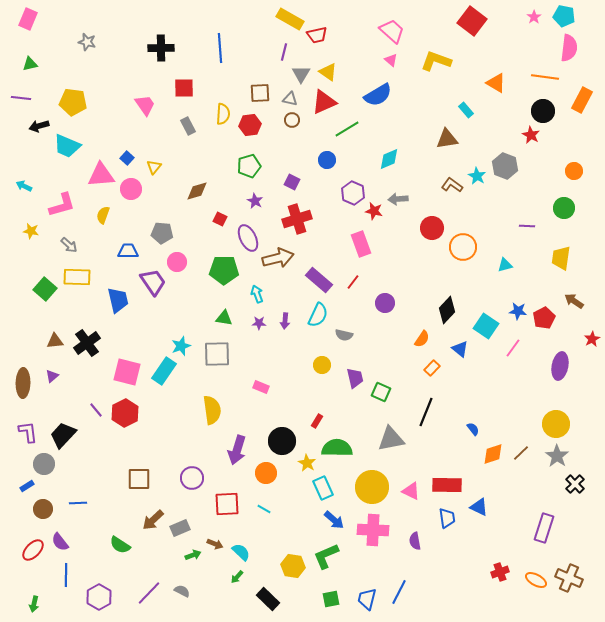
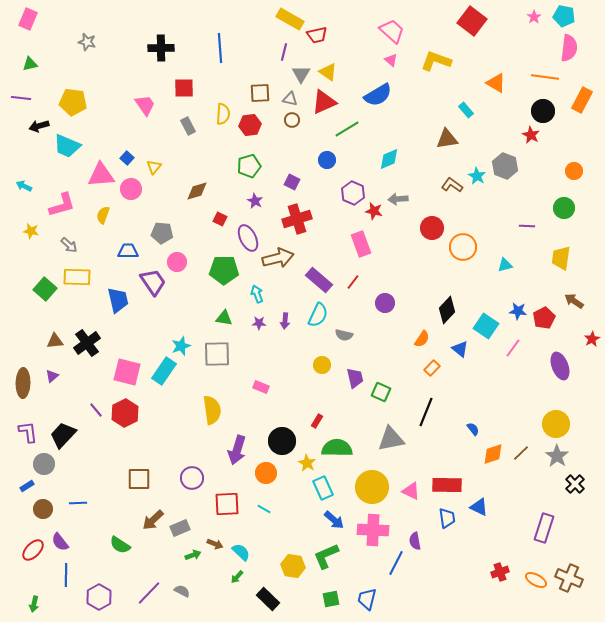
purple ellipse at (560, 366): rotated 32 degrees counterclockwise
blue line at (399, 592): moved 3 px left, 29 px up
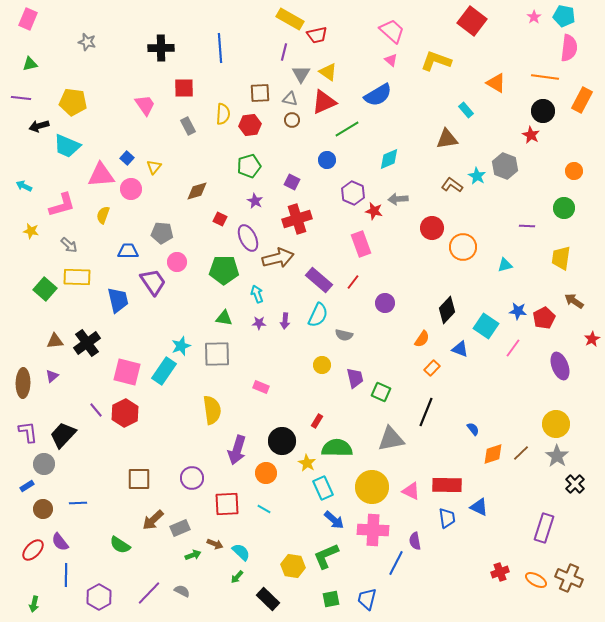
blue triangle at (460, 349): rotated 18 degrees counterclockwise
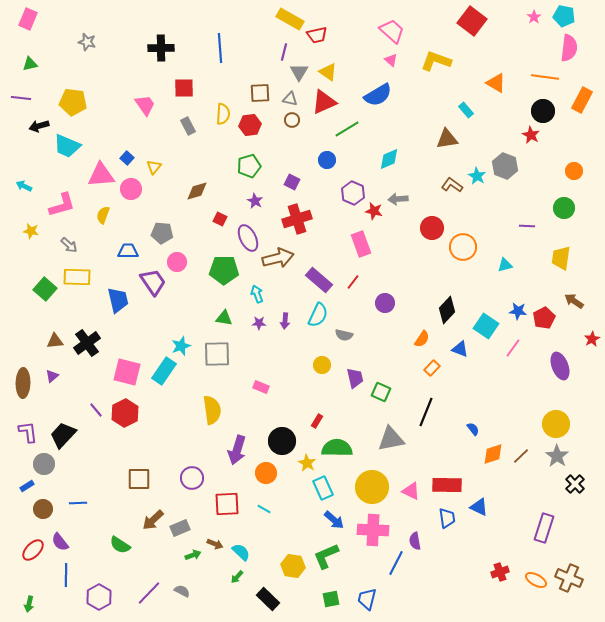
gray triangle at (301, 74): moved 2 px left, 2 px up
brown line at (521, 453): moved 3 px down
green arrow at (34, 604): moved 5 px left
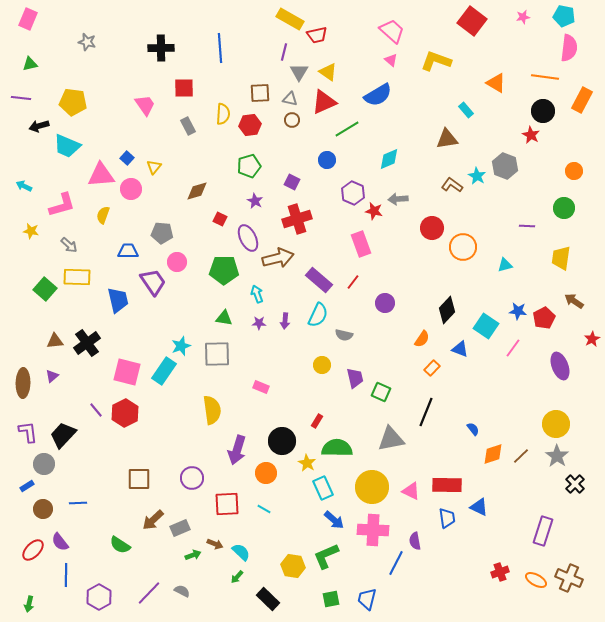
pink star at (534, 17): moved 11 px left; rotated 24 degrees clockwise
purple rectangle at (544, 528): moved 1 px left, 3 px down
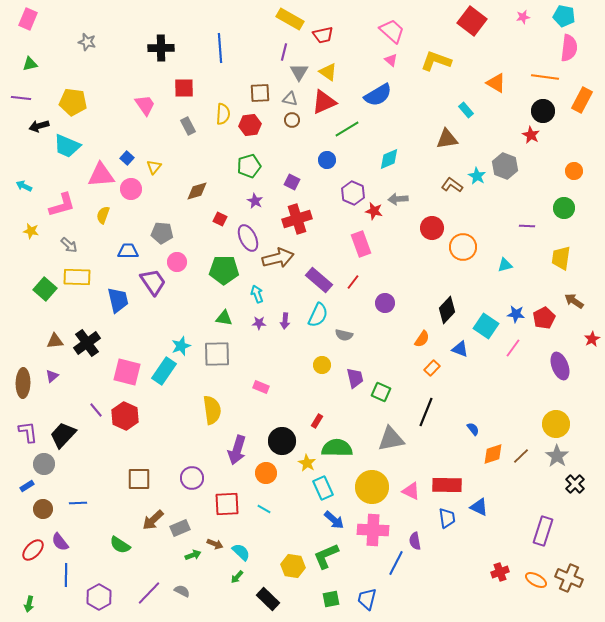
red trapezoid at (317, 35): moved 6 px right
blue star at (518, 311): moved 2 px left, 3 px down
red hexagon at (125, 413): moved 3 px down; rotated 8 degrees counterclockwise
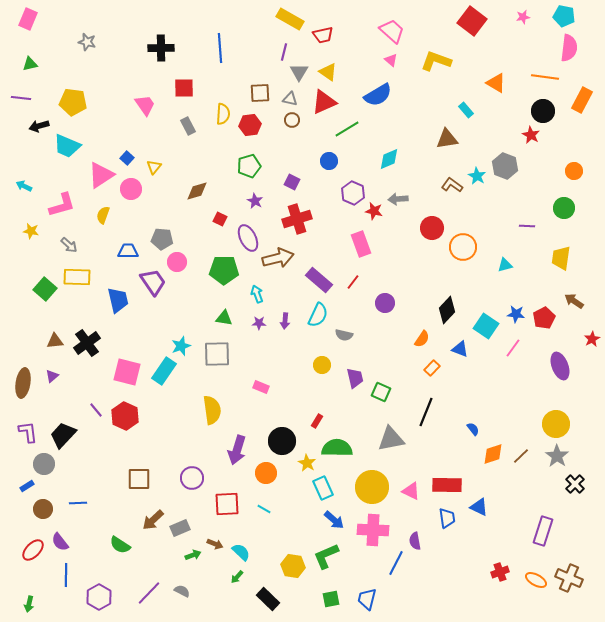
blue circle at (327, 160): moved 2 px right, 1 px down
pink triangle at (101, 175): rotated 28 degrees counterclockwise
gray pentagon at (162, 233): moved 6 px down
brown ellipse at (23, 383): rotated 8 degrees clockwise
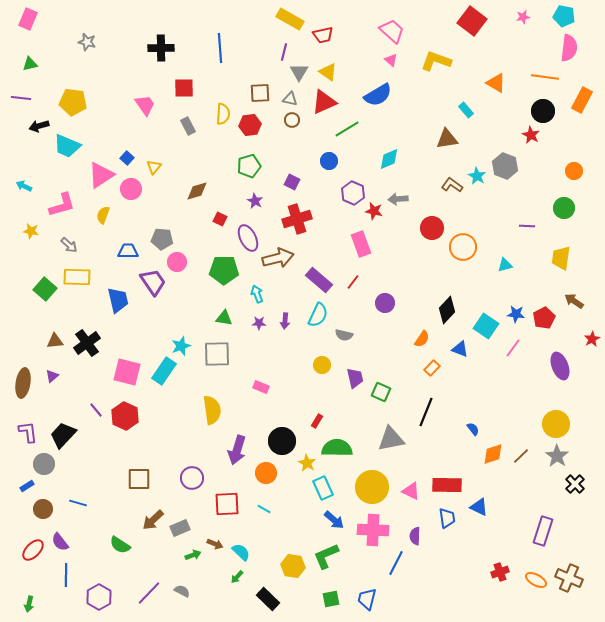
blue line at (78, 503): rotated 18 degrees clockwise
purple semicircle at (415, 541): moved 5 px up; rotated 12 degrees clockwise
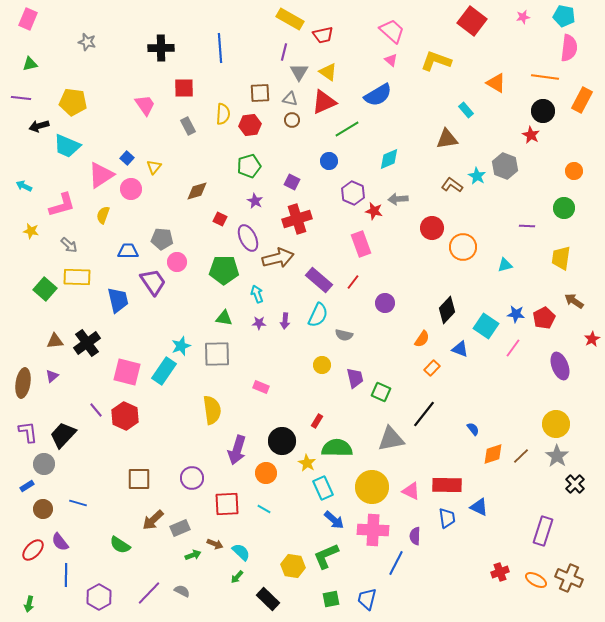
black line at (426, 412): moved 2 px left, 2 px down; rotated 16 degrees clockwise
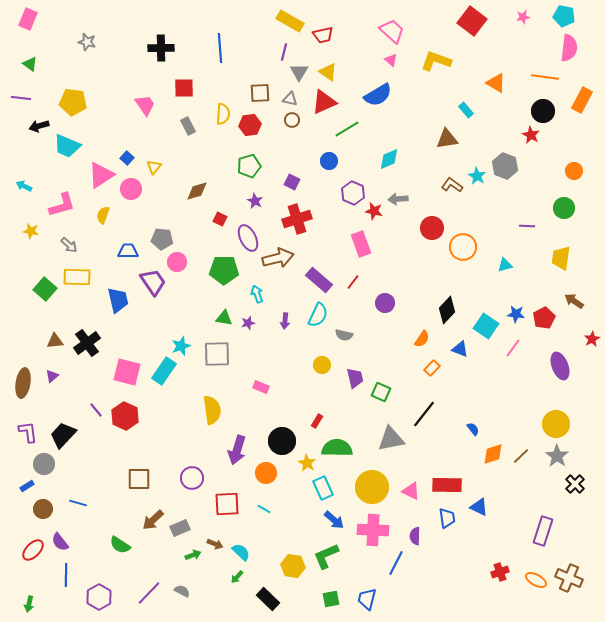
yellow rectangle at (290, 19): moved 2 px down
green triangle at (30, 64): rotated 49 degrees clockwise
purple star at (259, 323): moved 11 px left; rotated 16 degrees counterclockwise
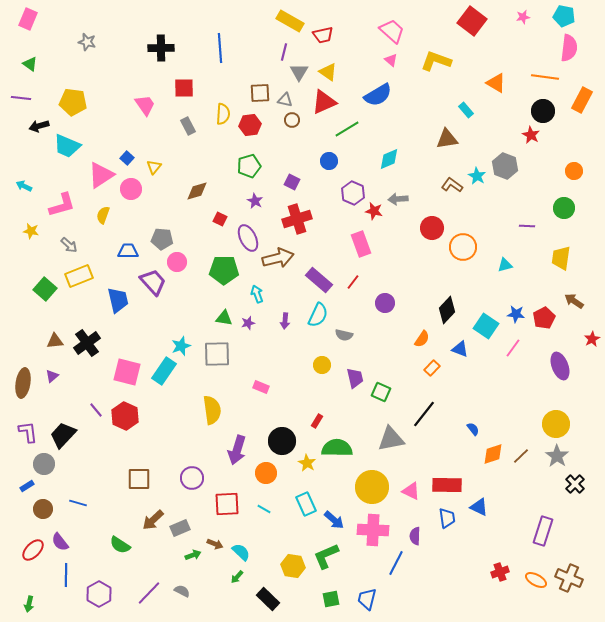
gray triangle at (290, 99): moved 5 px left, 1 px down
yellow rectangle at (77, 277): moved 2 px right, 1 px up; rotated 24 degrees counterclockwise
purple trapezoid at (153, 282): rotated 8 degrees counterclockwise
cyan rectangle at (323, 488): moved 17 px left, 16 px down
purple hexagon at (99, 597): moved 3 px up
